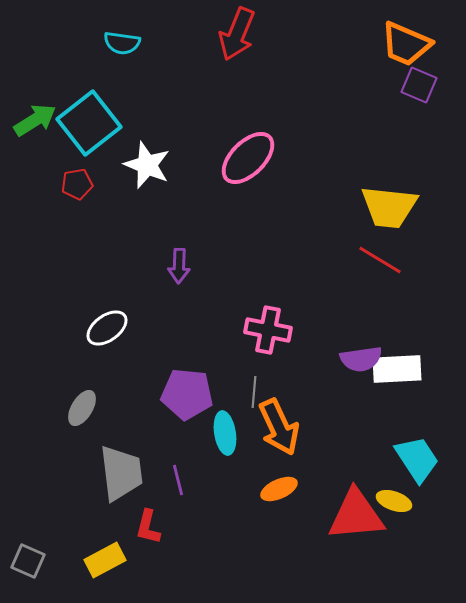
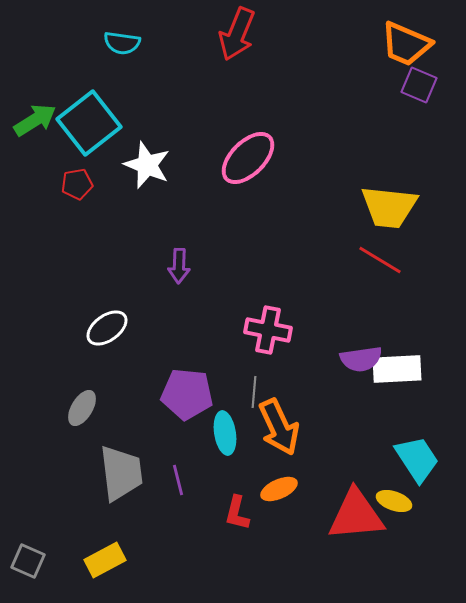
red L-shape: moved 89 px right, 14 px up
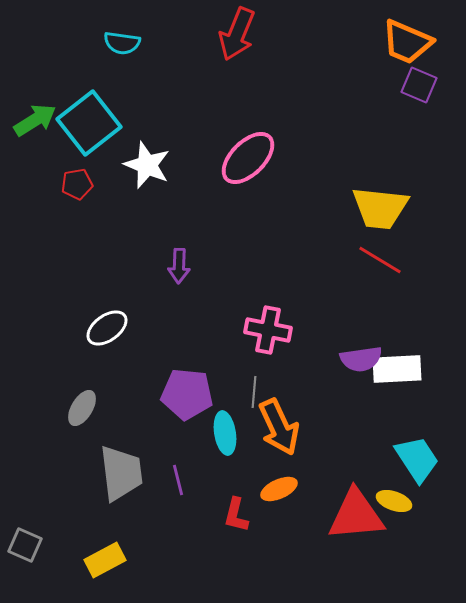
orange trapezoid: moved 1 px right, 2 px up
yellow trapezoid: moved 9 px left, 1 px down
red L-shape: moved 1 px left, 2 px down
gray square: moved 3 px left, 16 px up
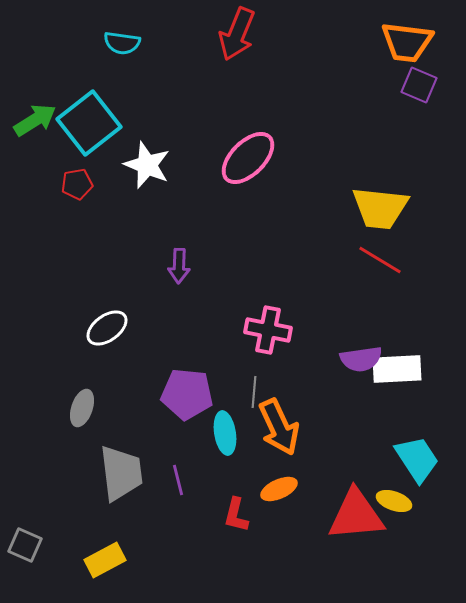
orange trapezoid: rotated 16 degrees counterclockwise
gray ellipse: rotated 12 degrees counterclockwise
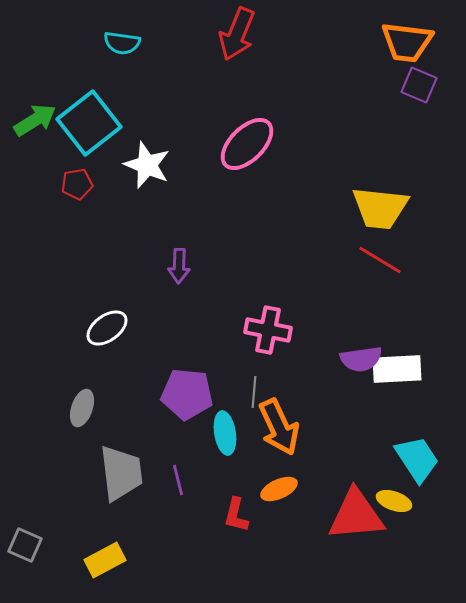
pink ellipse: moved 1 px left, 14 px up
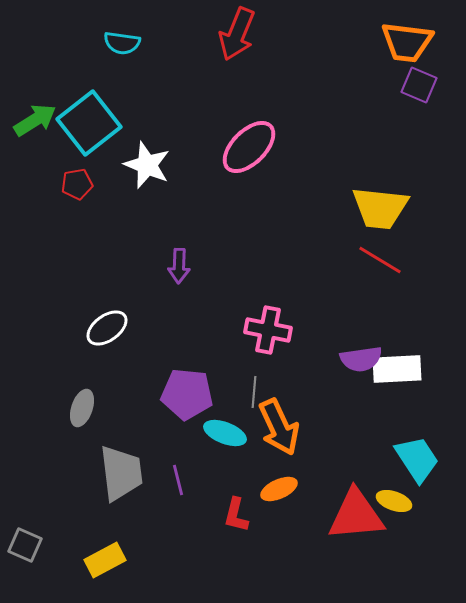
pink ellipse: moved 2 px right, 3 px down
cyan ellipse: rotated 60 degrees counterclockwise
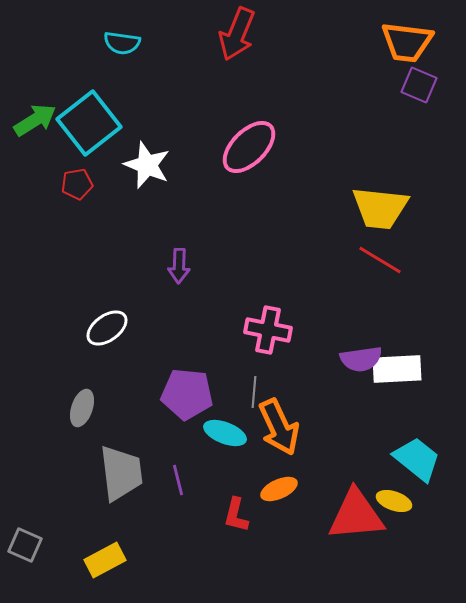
cyan trapezoid: rotated 18 degrees counterclockwise
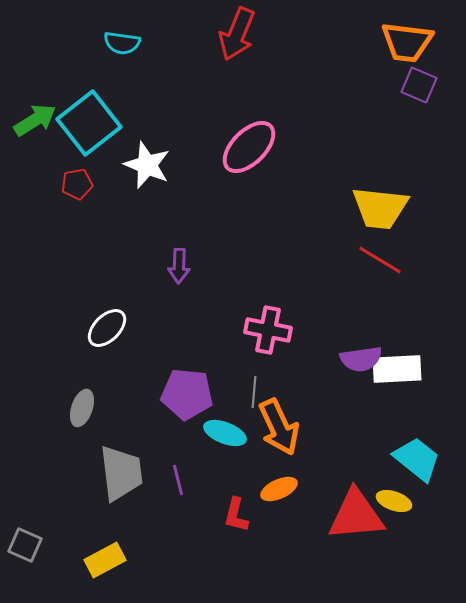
white ellipse: rotated 9 degrees counterclockwise
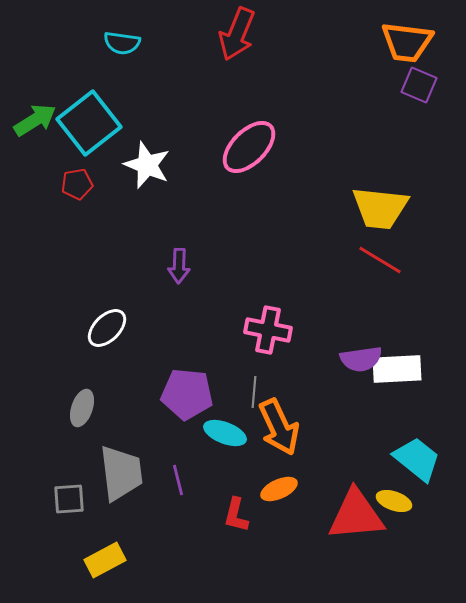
gray square: moved 44 px right, 46 px up; rotated 28 degrees counterclockwise
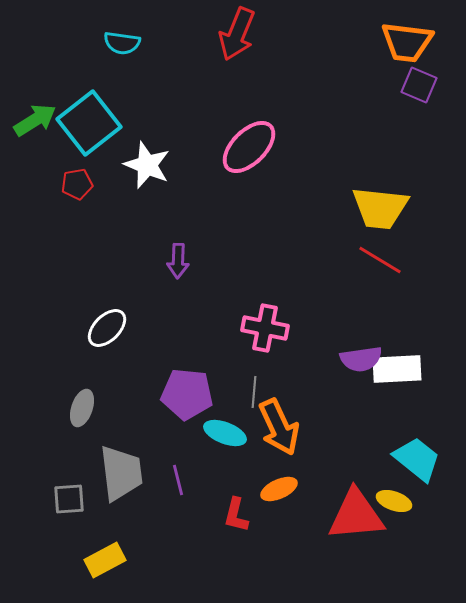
purple arrow: moved 1 px left, 5 px up
pink cross: moved 3 px left, 2 px up
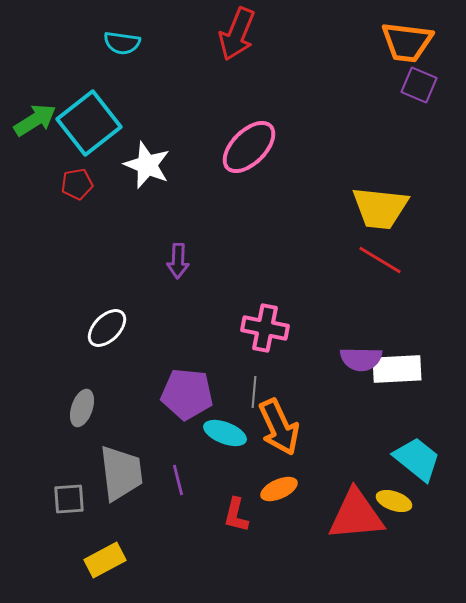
purple semicircle: rotated 9 degrees clockwise
